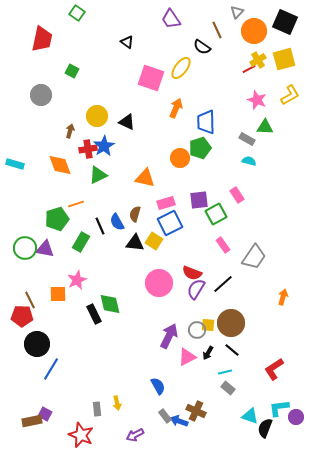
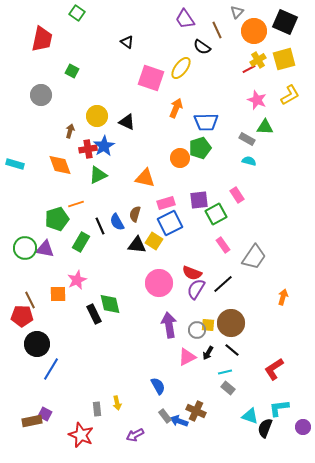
purple trapezoid at (171, 19): moved 14 px right
blue trapezoid at (206, 122): rotated 90 degrees counterclockwise
black triangle at (135, 243): moved 2 px right, 2 px down
purple arrow at (169, 336): moved 11 px up; rotated 35 degrees counterclockwise
purple circle at (296, 417): moved 7 px right, 10 px down
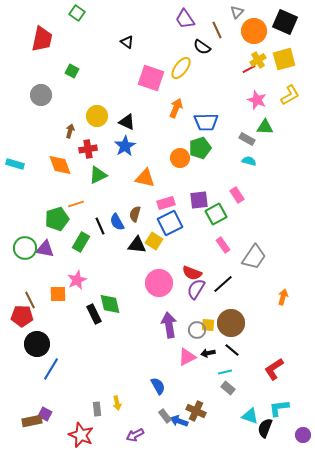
blue star at (104, 146): moved 21 px right
black arrow at (208, 353): rotated 48 degrees clockwise
purple circle at (303, 427): moved 8 px down
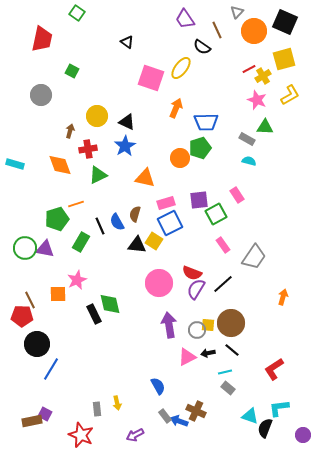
yellow cross at (258, 60): moved 5 px right, 16 px down
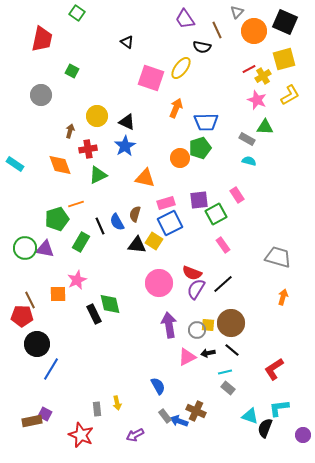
black semicircle at (202, 47): rotated 24 degrees counterclockwise
cyan rectangle at (15, 164): rotated 18 degrees clockwise
gray trapezoid at (254, 257): moved 24 px right; rotated 108 degrees counterclockwise
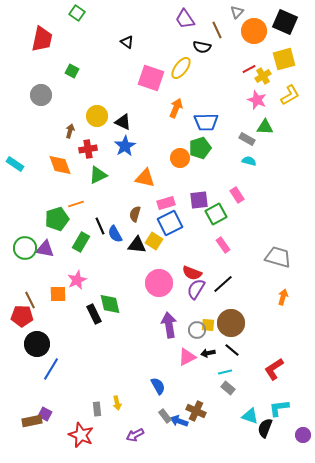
black triangle at (127, 122): moved 4 px left
blue semicircle at (117, 222): moved 2 px left, 12 px down
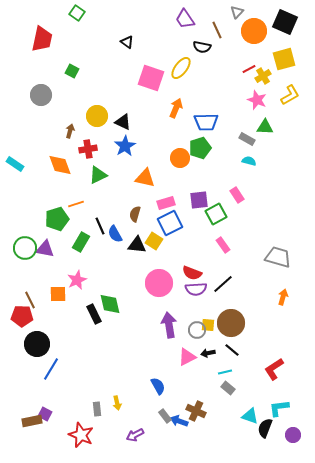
purple semicircle at (196, 289): rotated 125 degrees counterclockwise
purple circle at (303, 435): moved 10 px left
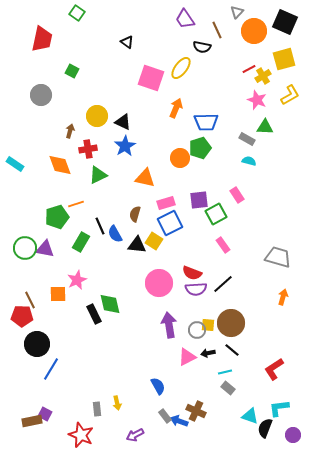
green pentagon at (57, 219): moved 2 px up
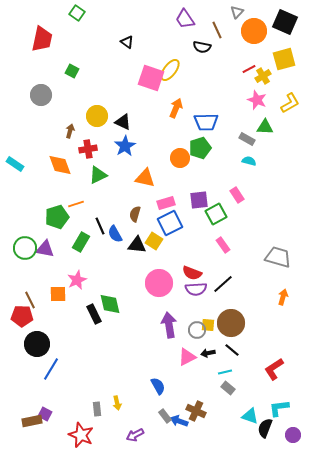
yellow ellipse at (181, 68): moved 11 px left, 2 px down
yellow L-shape at (290, 95): moved 8 px down
